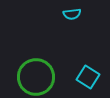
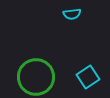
cyan square: rotated 25 degrees clockwise
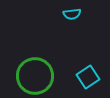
green circle: moved 1 px left, 1 px up
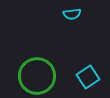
green circle: moved 2 px right
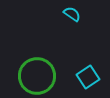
cyan semicircle: rotated 138 degrees counterclockwise
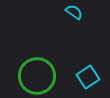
cyan semicircle: moved 2 px right, 2 px up
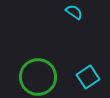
green circle: moved 1 px right, 1 px down
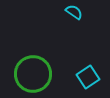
green circle: moved 5 px left, 3 px up
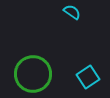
cyan semicircle: moved 2 px left
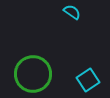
cyan square: moved 3 px down
